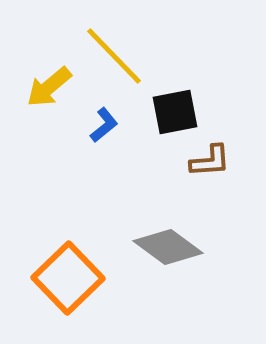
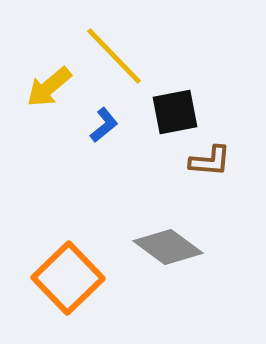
brown L-shape: rotated 9 degrees clockwise
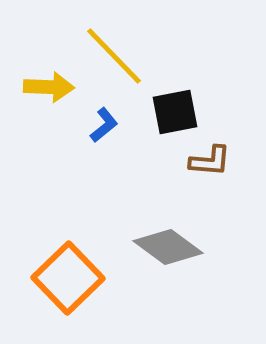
yellow arrow: rotated 138 degrees counterclockwise
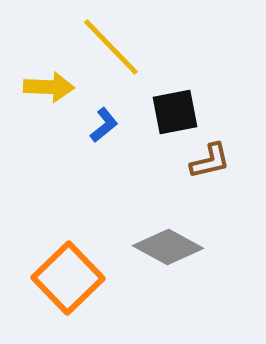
yellow line: moved 3 px left, 9 px up
brown L-shape: rotated 18 degrees counterclockwise
gray diamond: rotated 8 degrees counterclockwise
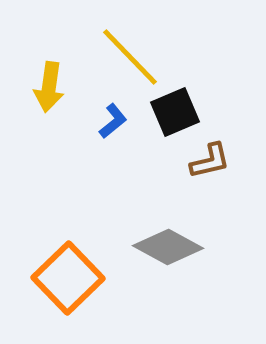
yellow line: moved 19 px right, 10 px down
yellow arrow: rotated 96 degrees clockwise
black square: rotated 12 degrees counterclockwise
blue L-shape: moved 9 px right, 4 px up
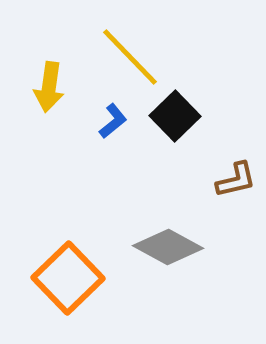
black square: moved 4 px down; rotated 21 degrees counterclockwise
brown L-shape: moved 26 px right, 19 px down
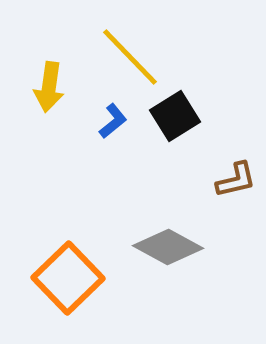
black square: rotated 12 degrees clockwise
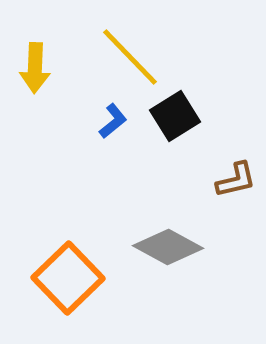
yellow arrow: moved 14 px left, 19 px up; rotated 6 degrees counterclockwise
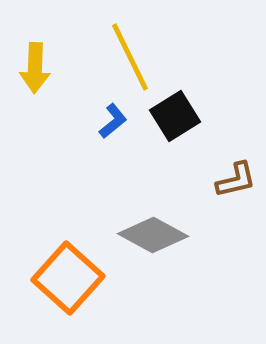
yellow line: rotated 18 degrees clockwise
gray diamond: moved 15 px left, 12 px up
orange square: rotated 4 degrees counterclockwise
